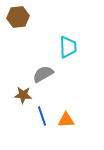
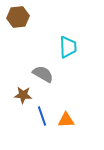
gray semicircle: rotated 60 degrees clockwise
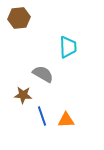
brown hexagon: moved 1 px right, 1 px down
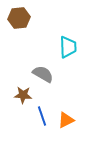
orange triangle: rotated 24 degrees counterclockwise
